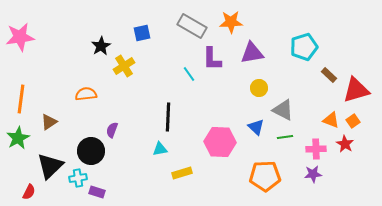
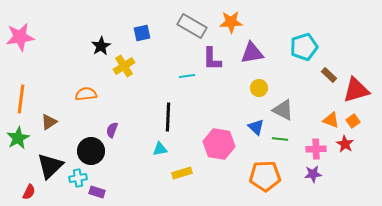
cyan line: moved 2 px left, 2 px down; rotated 63 degrees counterclockwise
green line: moved 5 px left, 2 px down; rotated 14 degrees clockwise
pink hexagon: moved 1 px left, 2 px down; rotated 8 degrees clockwise
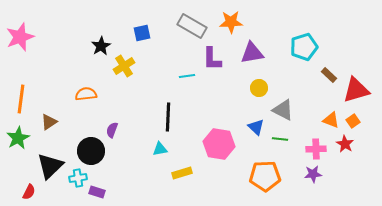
pink star: rotated 12 degrees counterclockwise
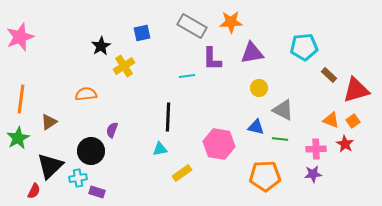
cyan pentagon: rotated 12 degrees clockwise
blue triangle: rotated 30 degrees counterclockwise
yellow rectangle: rotated 18 degrees counterclockwise
red semicircle: moved 5 px right, 1 px up
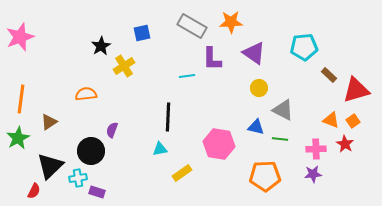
purple triangle: moved 2 px right; rotated 45 degrees clockwise
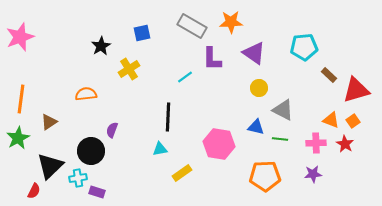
yellow cross: moved 5 px right, 3 px down
cyan line: moved 2 px left, 1 px down; rotated 28 degrees counterclockwise
pink cross: moved 6 px up
